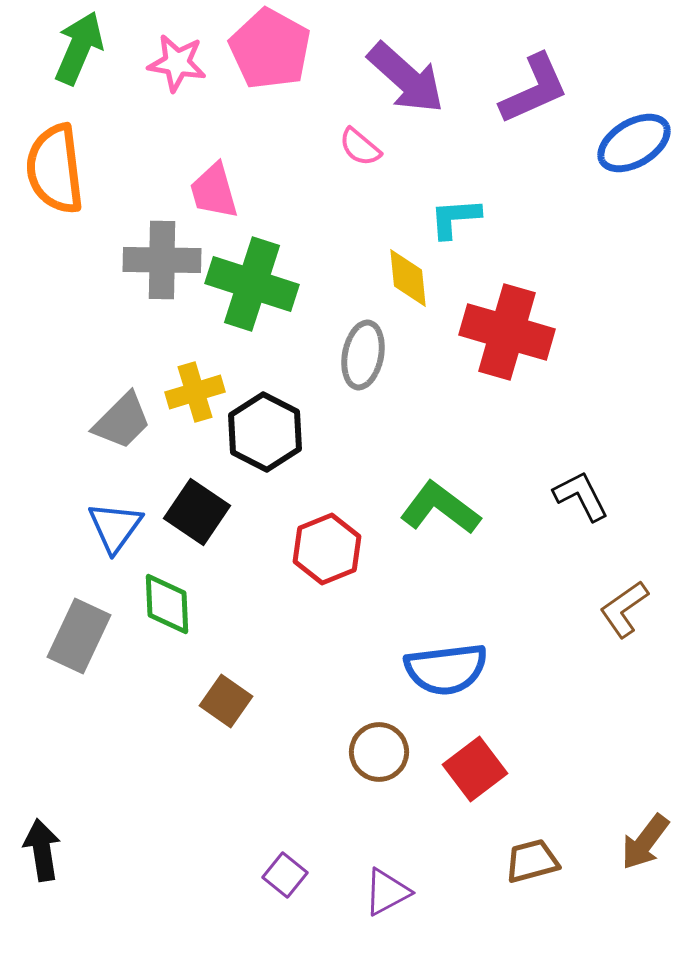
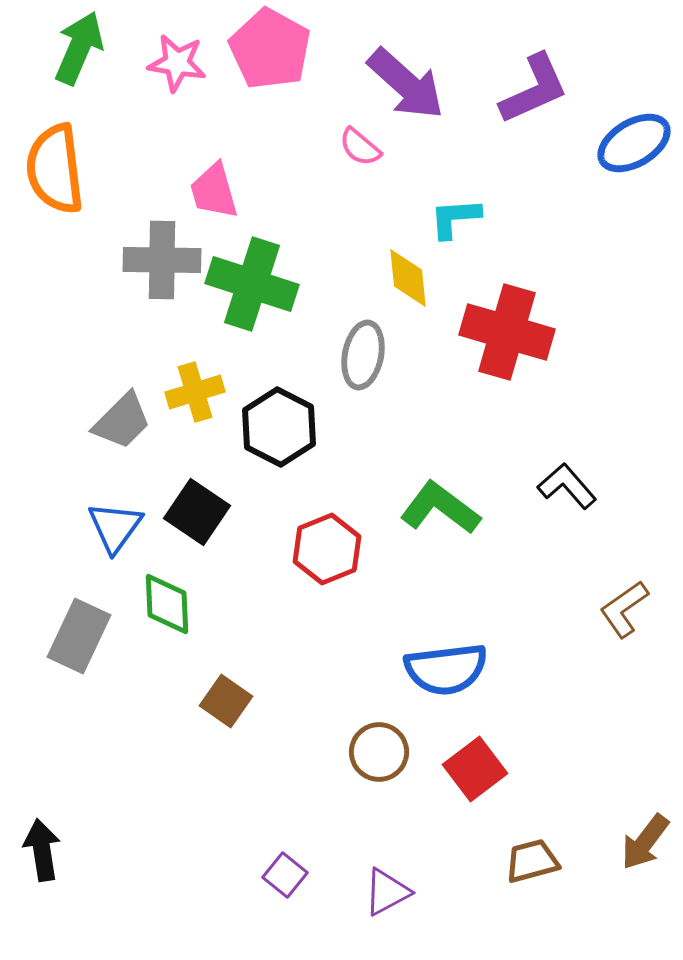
purple arrow: moved 6 px down
black hexagon: moved 14 px right, 5 px up
black L-shape: moved 14 px left, 10 px up; rotated 14 degrees counterclockwise
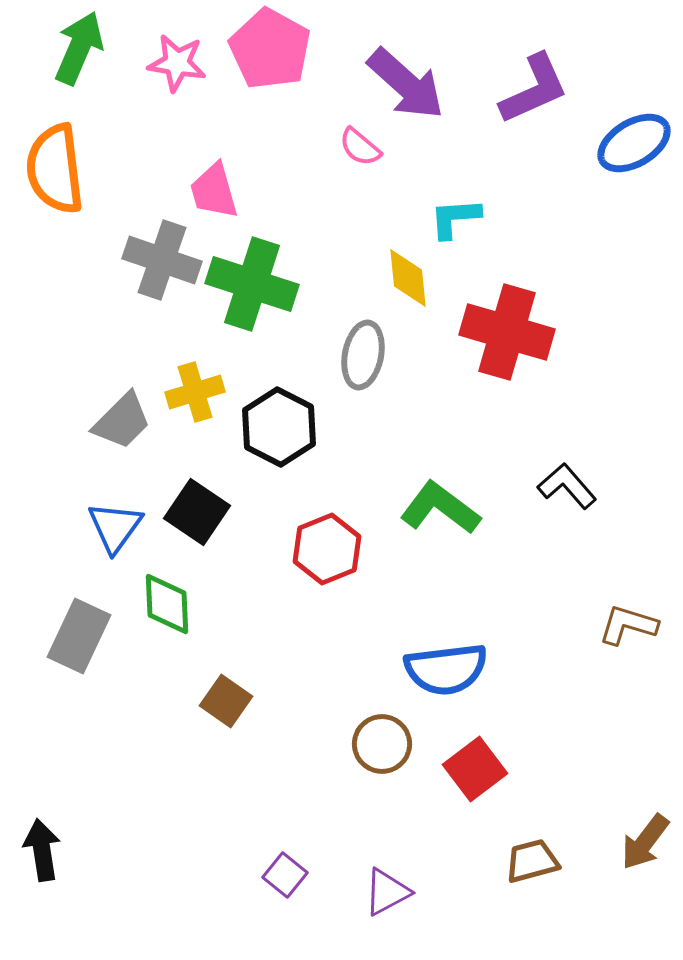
gray cross: rotated 18 degrees clockwise
brown L-shape: moved 4 px right, 16 px down; rotated 52 degrees clockwise
brown circle: moved 3 px right, 8 px up
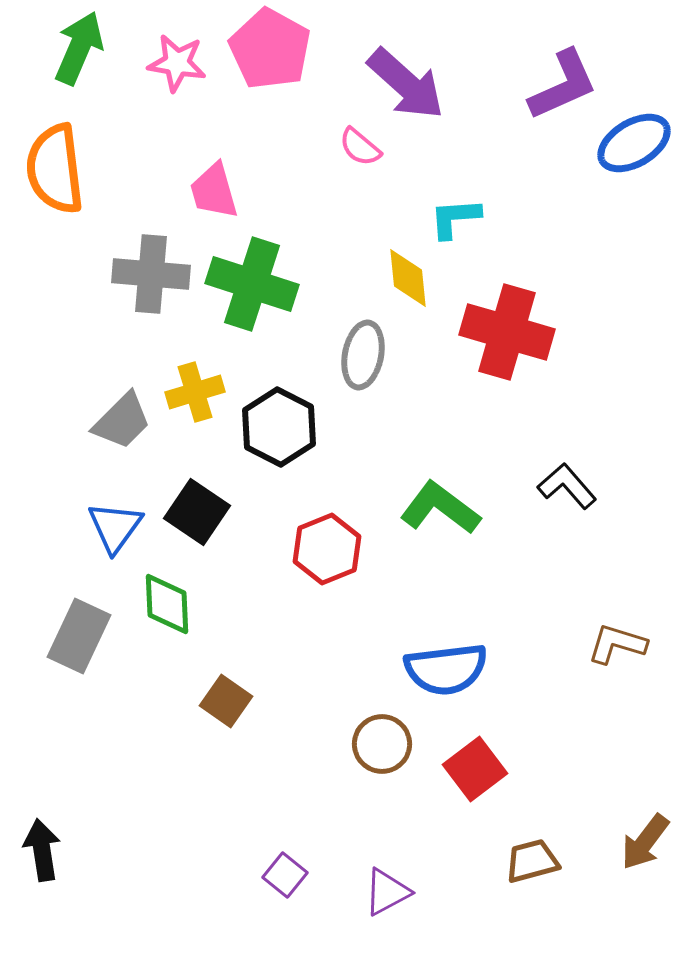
purple L-shape: moved 29 px right, 4 px up
gray cross: moved 11 px left, 14 px down; rotated 14 degrees counterclockwise
brown L-shape: moved 11 px left, 19 px down
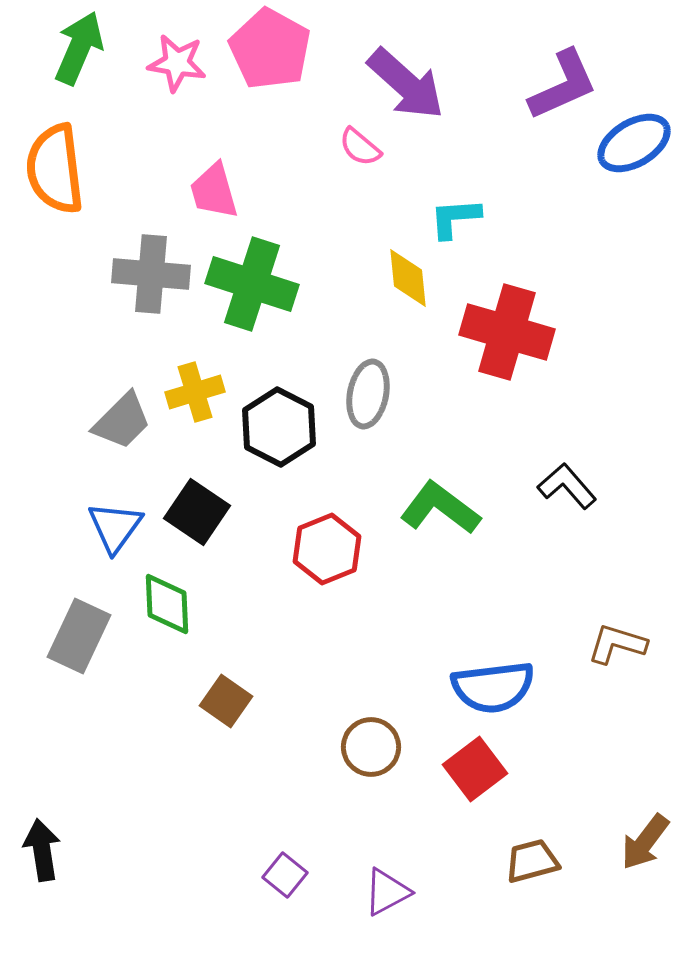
gray ellipse: moved 5 px right, 39 px down
blue semicircle: moved 47 px right, 18 px down
brown circle: moved 11 px left, 3 px down
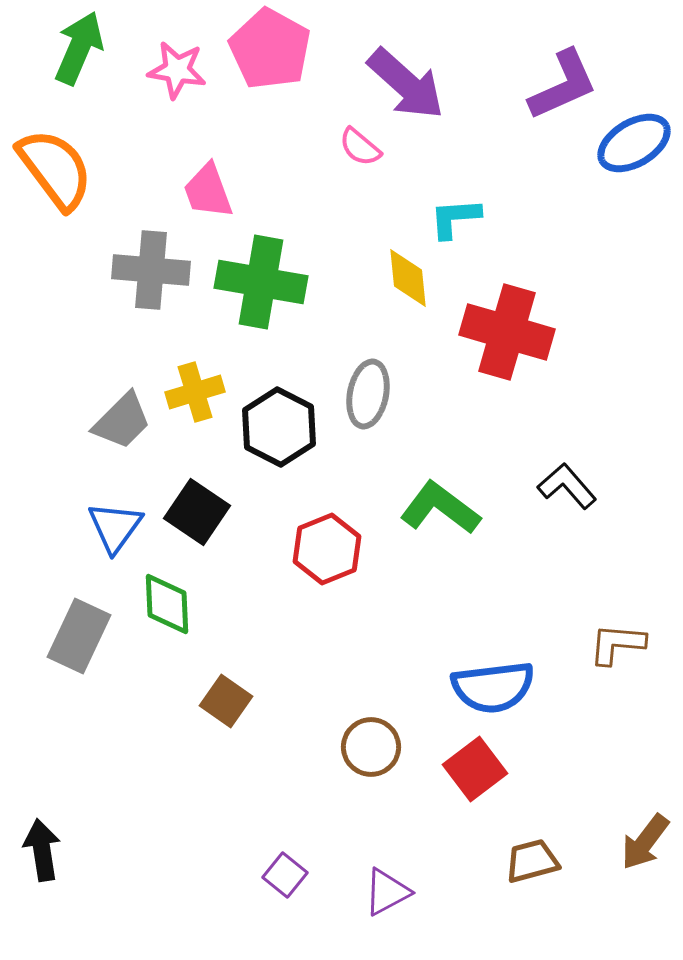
pink star: moved 7 px down
orange semicircle: rotated 150 degrees clockwise
pink trapezoid: moved 6 px left; rotated 4 degrees counterclockwise
gray cross: moved 4 px up
green cross: moved 9 px right, 2 px up; rotated 8 degrees counterclockwise
brown L-shape: rotated 12 degrees counterclockwise
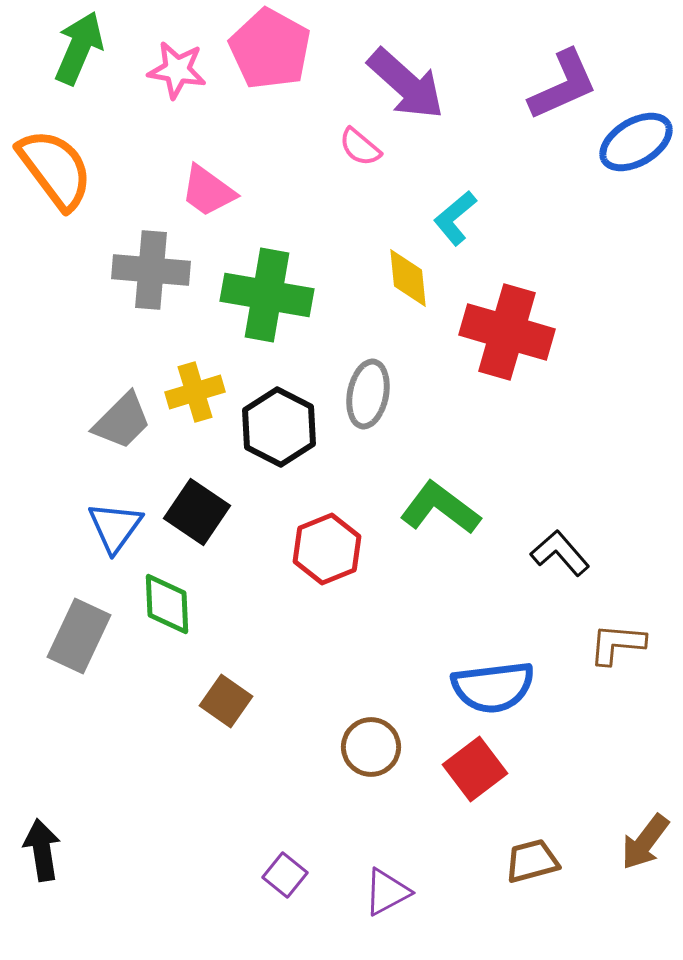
blue ellipse: moved 2 px right, 1 px up
pink trapezoid: rotated 34 degrees counterclockwise
cyan L-shape: rotated 36 degrees counterclockwise
green cross: moved 6 px right, 13 px down
black L-shape: moved 7 px left, 67 px down
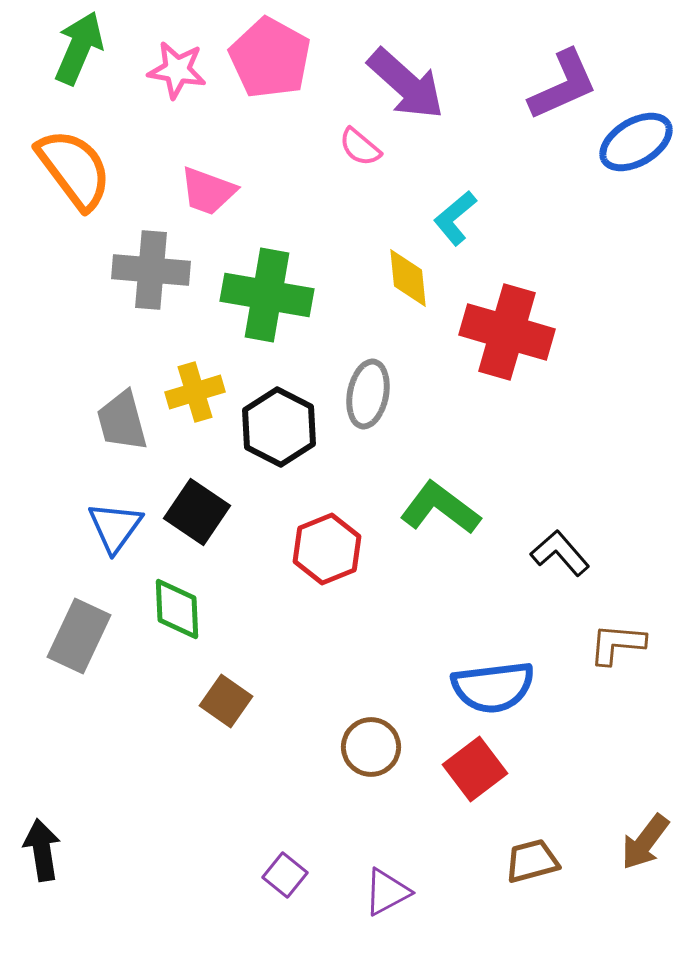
pink pentagon: moved 9 px down
orange semicircle: moved 19 px right
pink trapezoid: rotated 16 degrees counterclockwise
gray trapezoid: rotated 120 degrees clockwise
green diamond: moved 10 px right, 5 px down
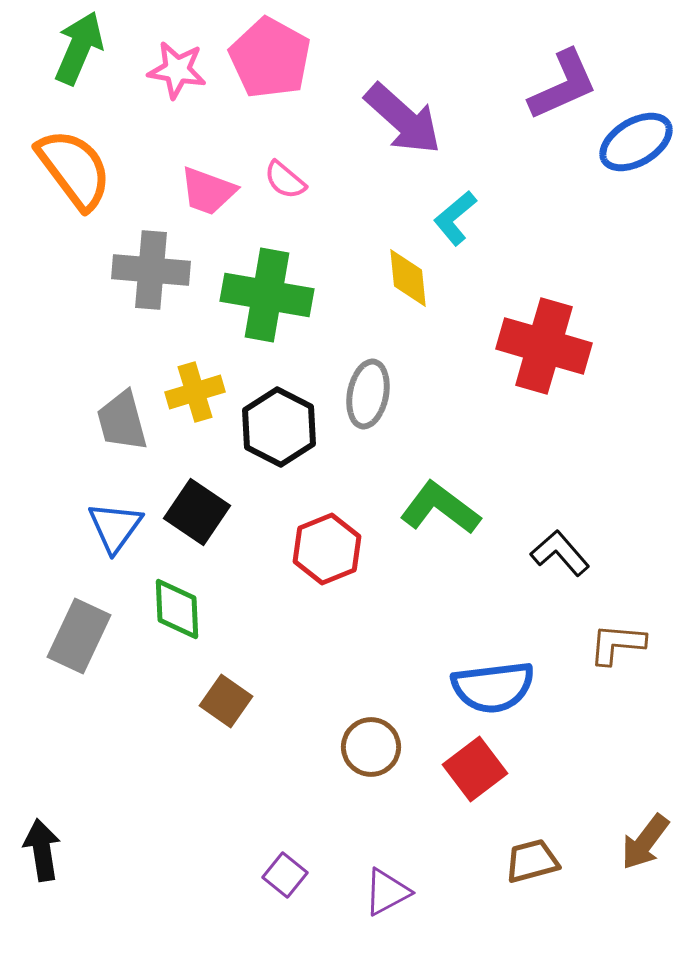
purple arrow: moved 3 px left, 35 px down
pink semicircle: moved 75 px left, 33 px down
red cross: moved 37 px right, 14 px down
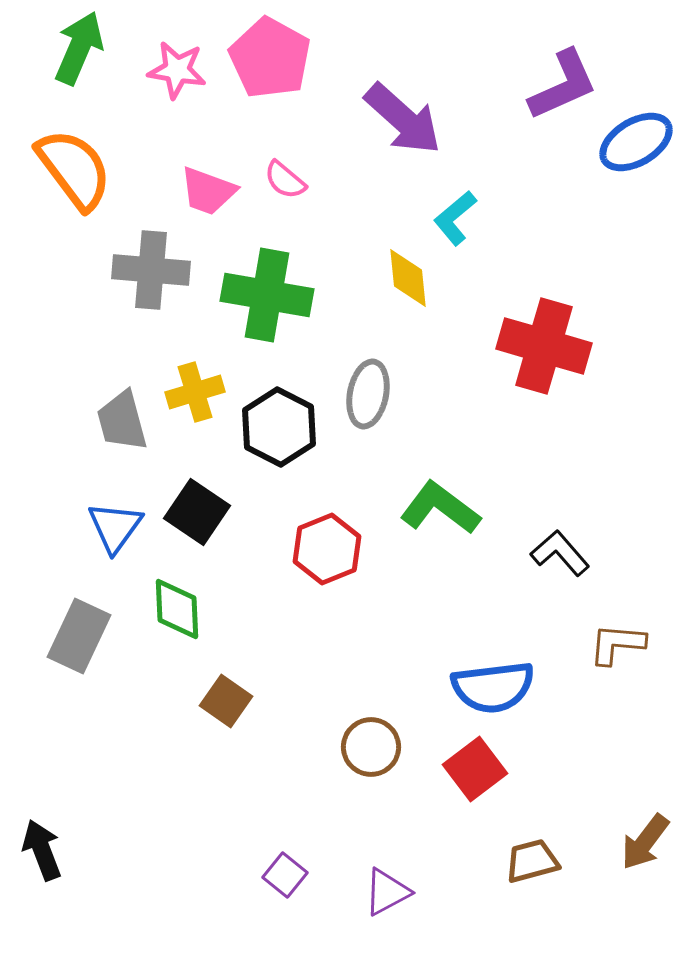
black arrow: rotated 12 degrees counterclockwise
